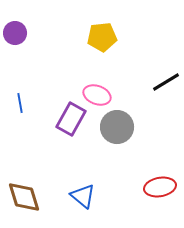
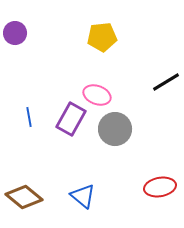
blue line: moved 9 px right, 14 px down
gray circle: moved 2 px left, 2 px down
brown diamond: rotated 33 degrees counterclockwise
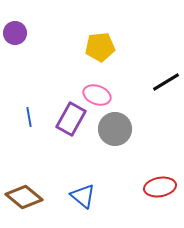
yellow pentagon: moved 2 px left, 10 px down
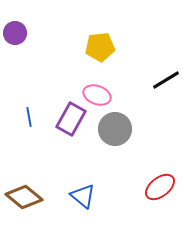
black line: moved 2 px up
red ellipse: rotated 28 degrees counterclockwise
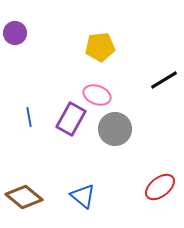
black line: moved 2 px left
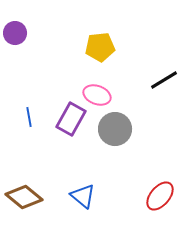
red ellipse: moved 9 px down; rotated 12 degrees counterclockwise
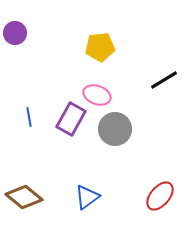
blue triangle: moved 4 px right, 1 px down; rotated 44 degrees clockwise
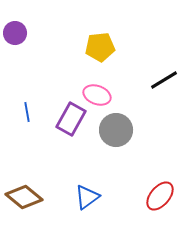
blue line: moved 2 px left, 5 px up
gray circle: moved 1 px right, 1 px down
